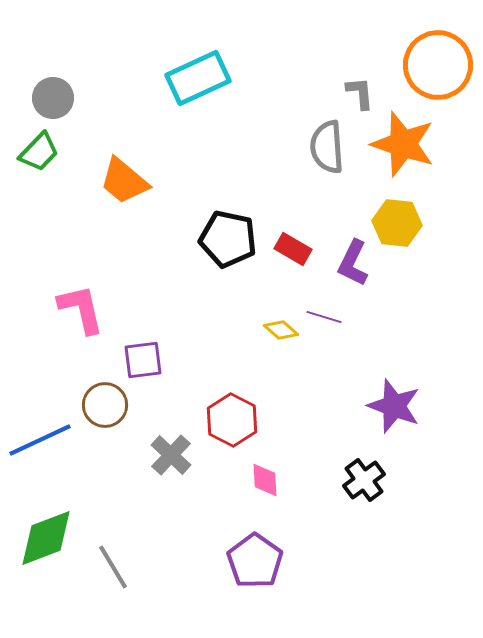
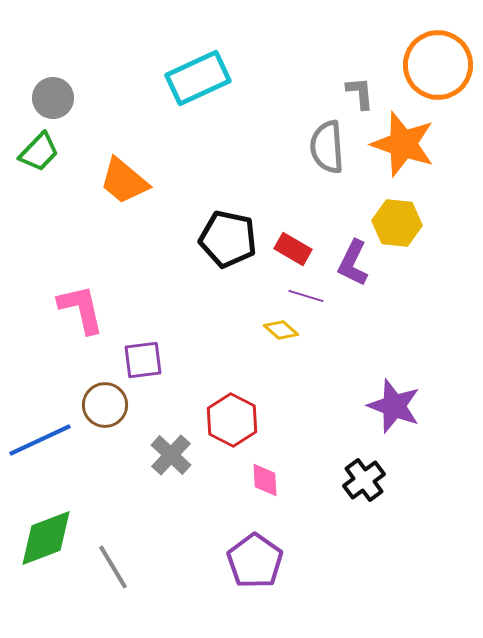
purple line: moved 18 px left, 21 px up
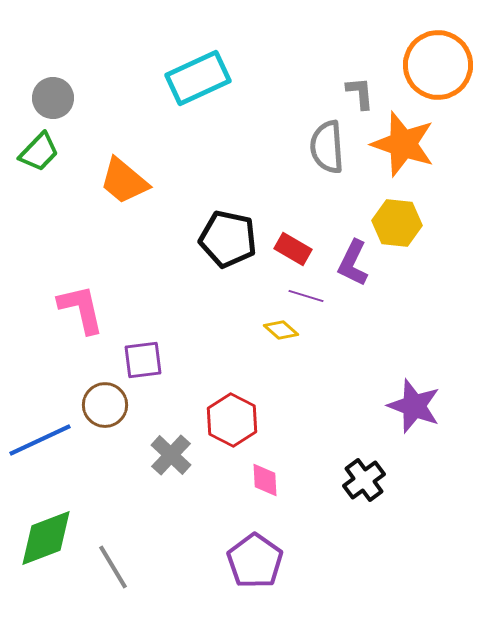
purple star: moved 20 px right
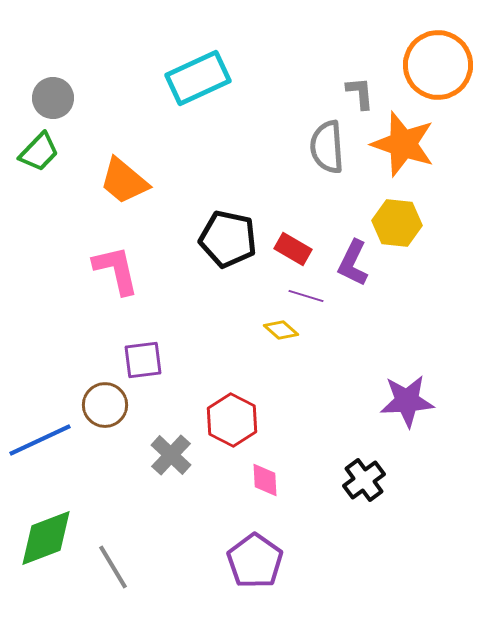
pink L-shape: moved 35 px right, 39 px up
purple star: moved 7 px left, 5 px up; rotated 24 degrees counterclockwise
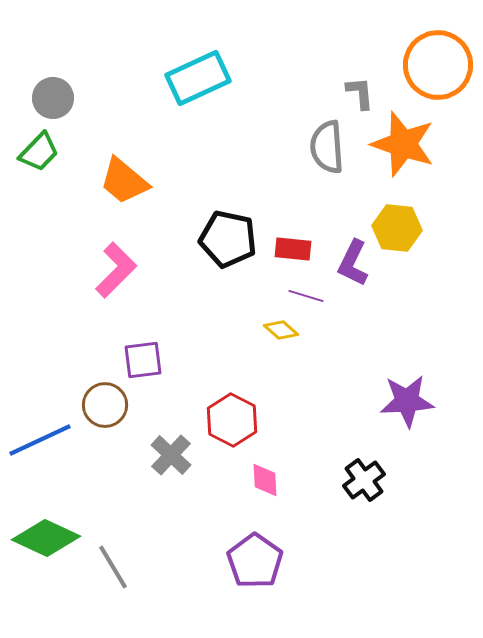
yellow hexagon: moved 5 px down
red rectangle: rotated 24 degrees counterclockwise
pink L-shape: rotated 58 degrees clockwise
green diamond: rotated 46 degrees clockwise
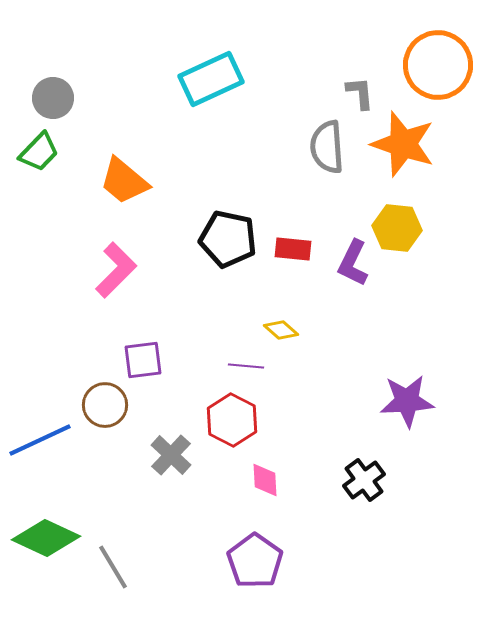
cyan rectangle: moved 13 px right, 1 px down
purple line: moved 60 px left, 70 px down; rotated 12 degrees counterclockwise
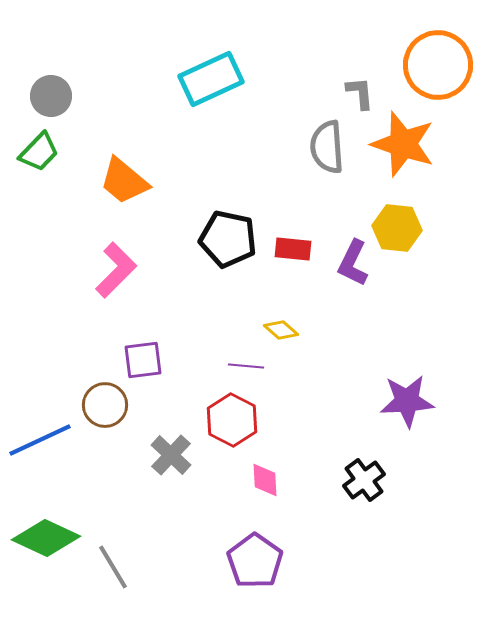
gray circle: moved 2 px left, 2 px up
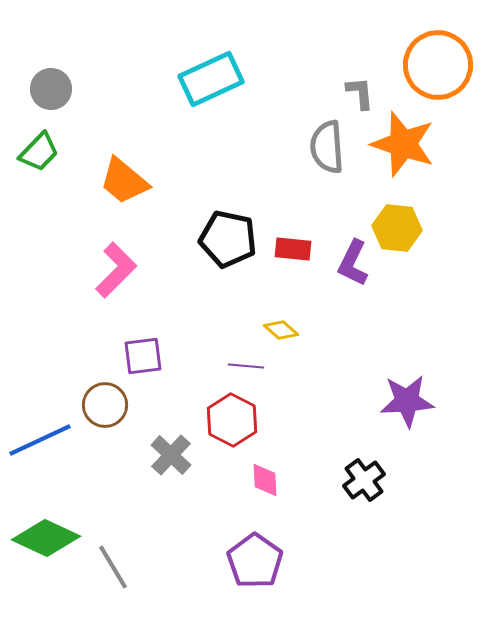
gray circle: moved 7 px up
purple square: moved 4 px up
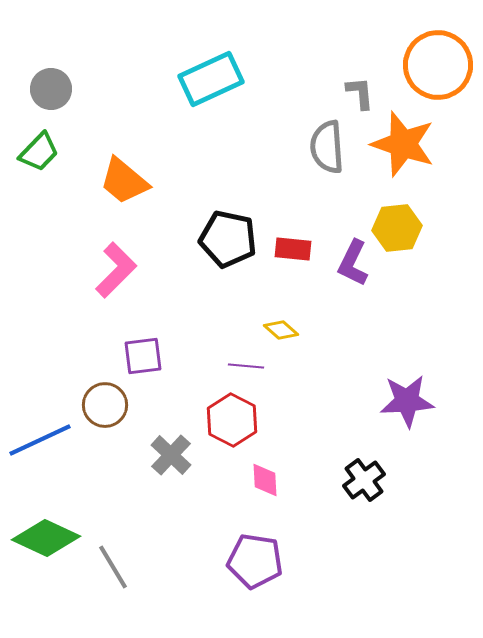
yellow hexagon: rotated 12 degrees counterclockwise
purple pentagon: rotated 26 degrees counterclockwise
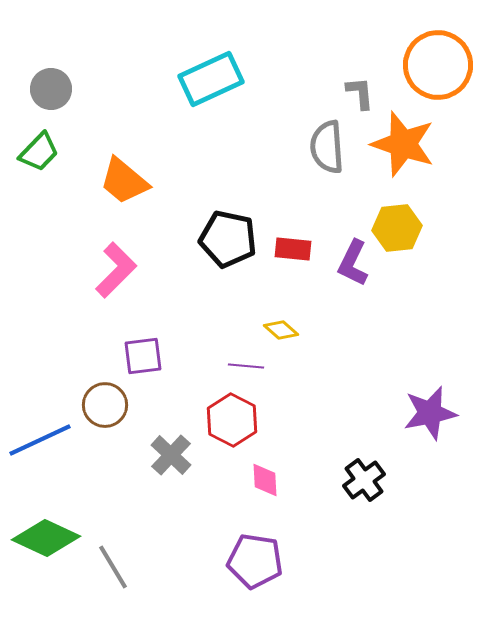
purple star: moved 23 px right, 12 px down; rotated 8 degrees counterclockwise
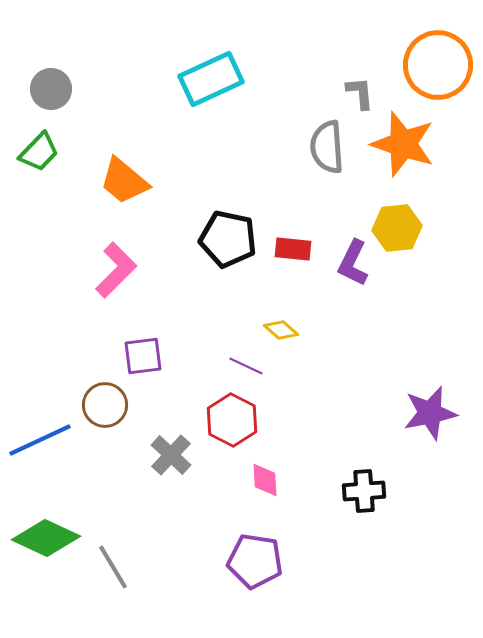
purple line: rotated 20 degrees clockwise
black cross: moved 11 px down; rotated 33 degrees clockwise
